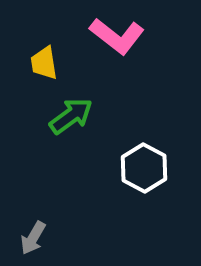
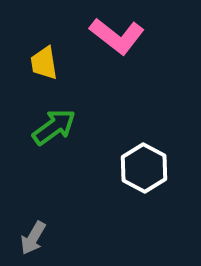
green arrow: moved 17 px left, 11 px down
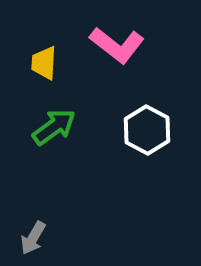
pink L-shape: moved 9 px down
yellow trapezoid: rotated 12 degrees clockwise
white hexagon: moved 3 px right, 38 px up
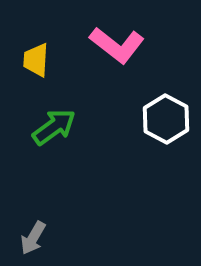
yellow trapezoid: moved 8 px left, 3 px up
white hexagon: moved 19 px right, 11 px up
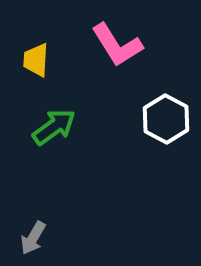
pink L-shape: rotated 20 degrees clockwise
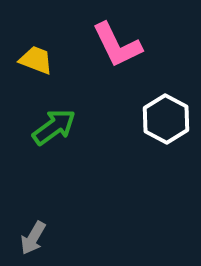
pink L-shape: rotated 6 degrees clockwise
yellow trapezoid: rotated 108 degrees clockwise
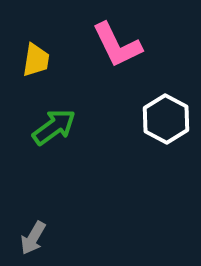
yellow trapezoid: rotated 78 degrees clockwise
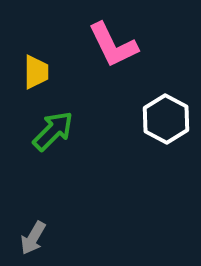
pink L-shape: moved 4 px left
yellow trapezoid: moved 12 px down; rotated 9 degrees counterclockwise
green arrow: moved 1 px left, 4 px down; rotated 9 degrees counterclockwise
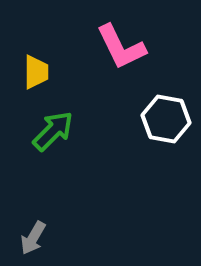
pink L-shape: moved 8 px right, 2 px down
white hexagon: rotated 18 degrees counterclockwise
